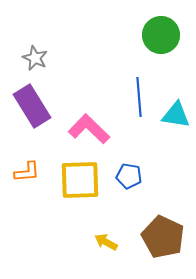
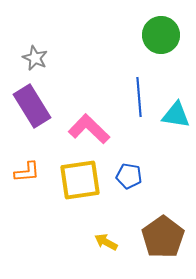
yellow square: rotated 6 degrees counterclockwise
brown pentagon: rotated 12 degrees clockwise
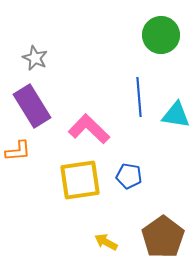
orange L-shape: moved 9 px left, 21 px up
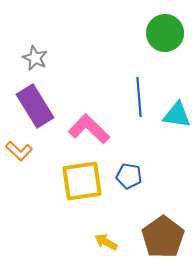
green circle: moved 4 px right, 2 px up
purple rectangle: moved 3 px right
cyan triangle: moved 1 px right
orange L-shape: moved 1 px right; rotated 48 degrees clockwise
yellow square: moved 2 px right, 1 px down
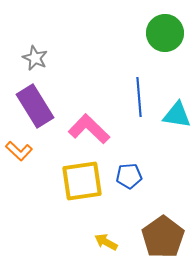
blue pentagon: rotated 15 degrees counterclockwise
